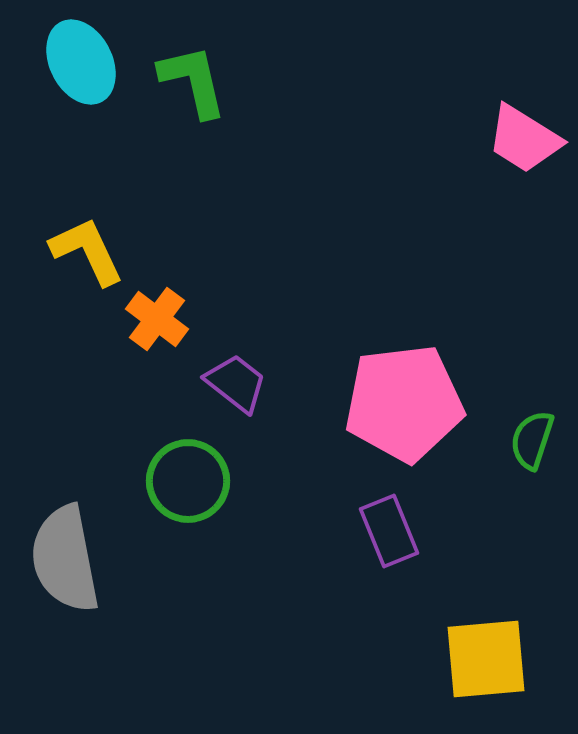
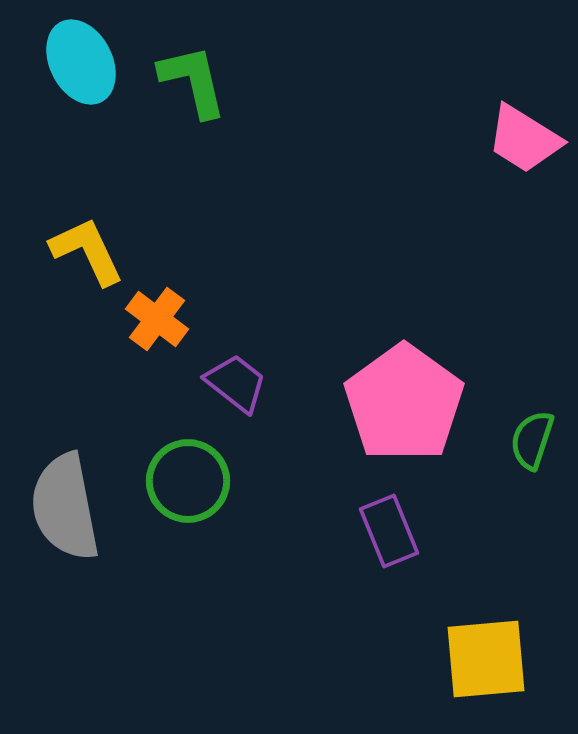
pink pentagon: rotated 29 degrees counterclockwise
gray semicircle: moved 52 px up
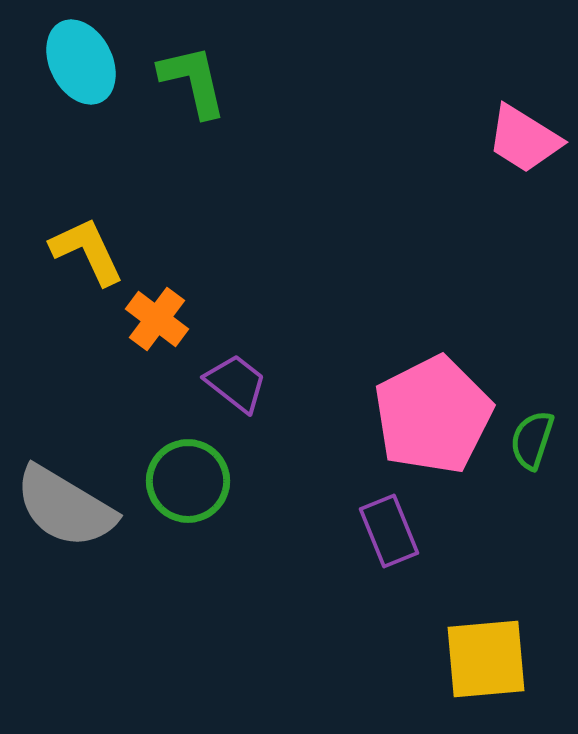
pink pentagon: moved 29 px right, 12 px down; rotated 9 degrees clockwise
gray semicircle: rotated 48 degrees counterclockwise
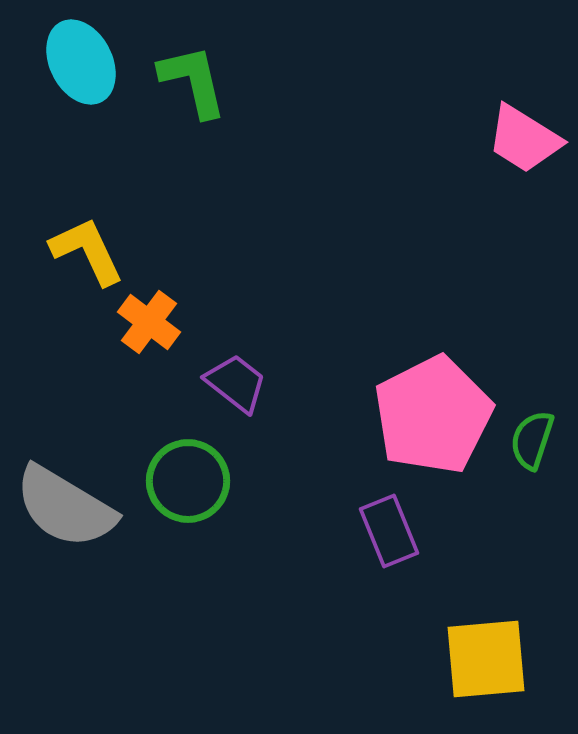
orange cross: moved 8 px left, 3 px down
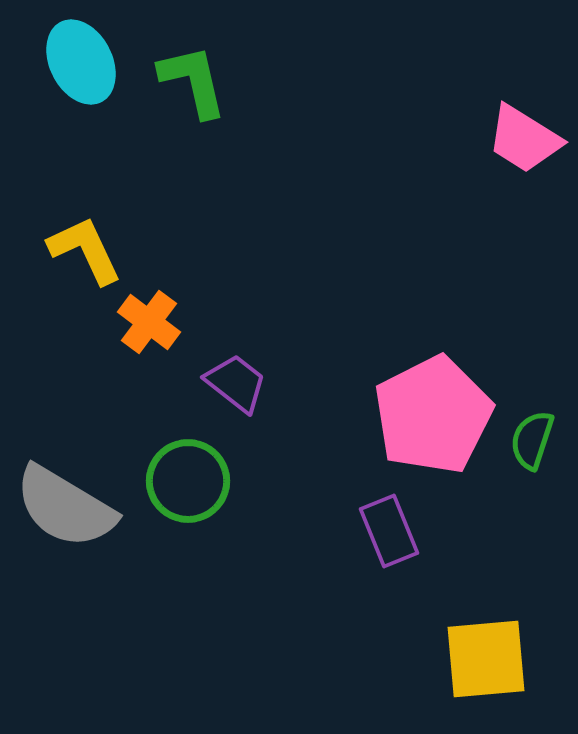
yellow L-shape: moved 2 px left, 1 px up
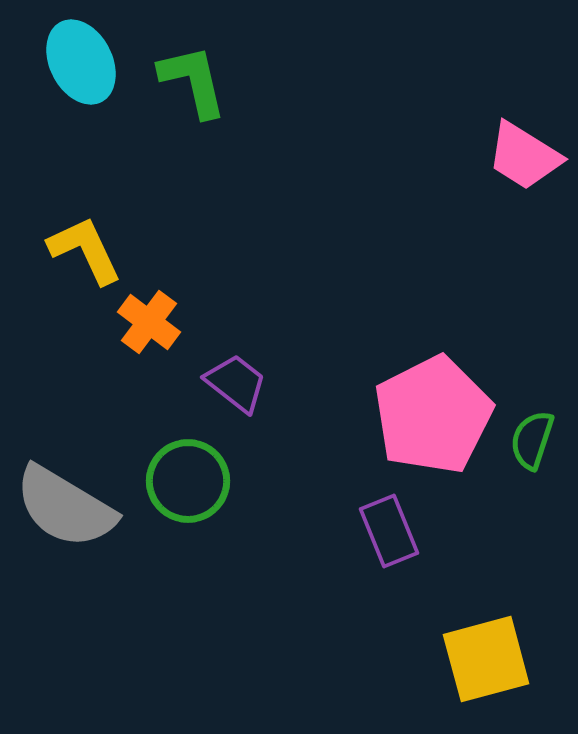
pink trapezoid: moved 17 px down
yellow square: rotated 10 degrees counterclockwise
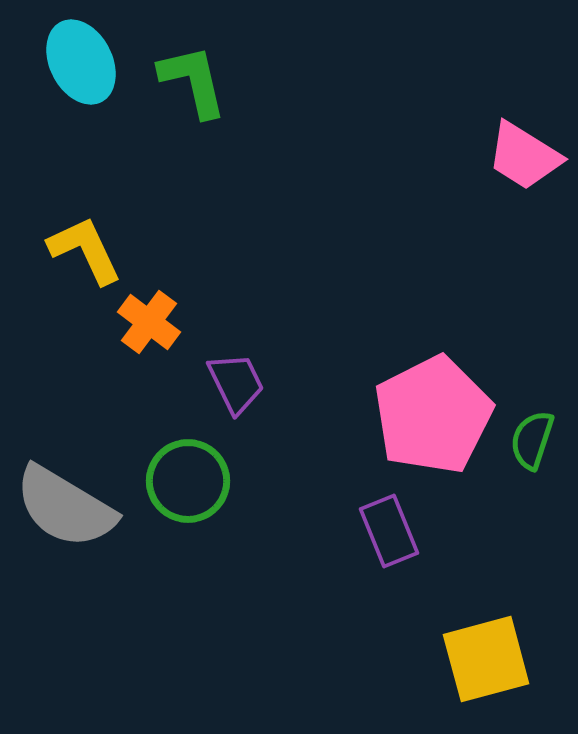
purple trapezoid: rotated 26 degrees clockwise
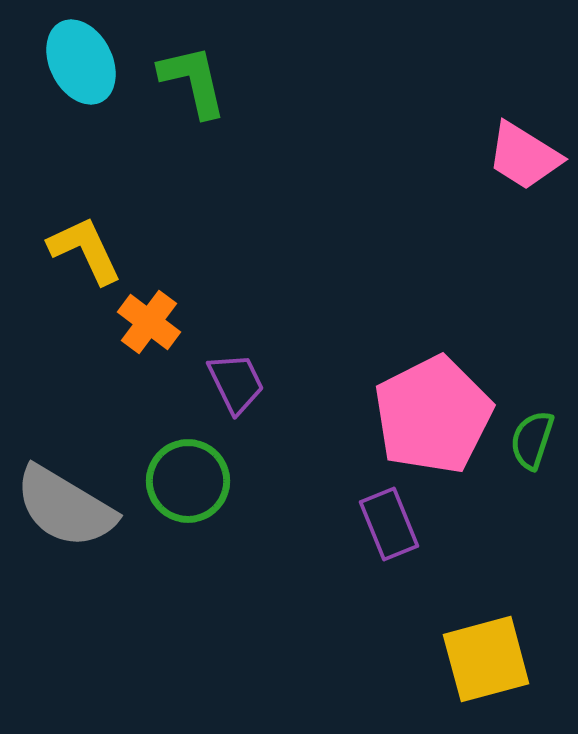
purple rectangle: moved 7 px up
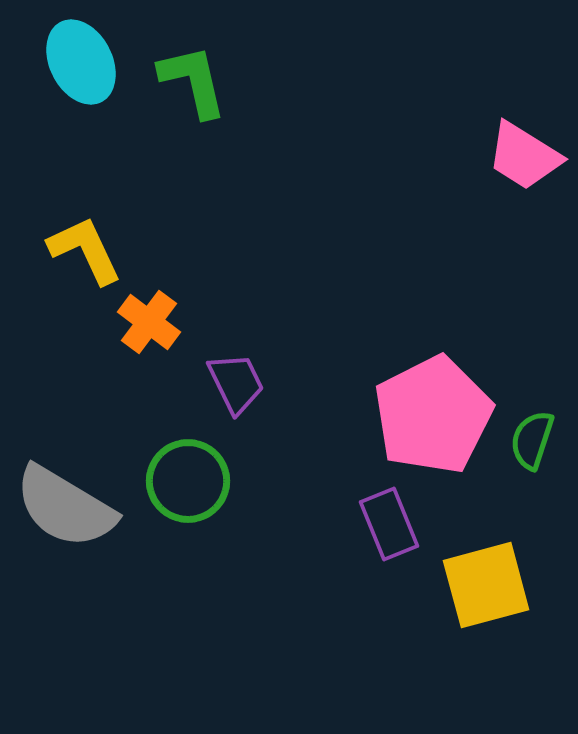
yellow square: moved 74 px up
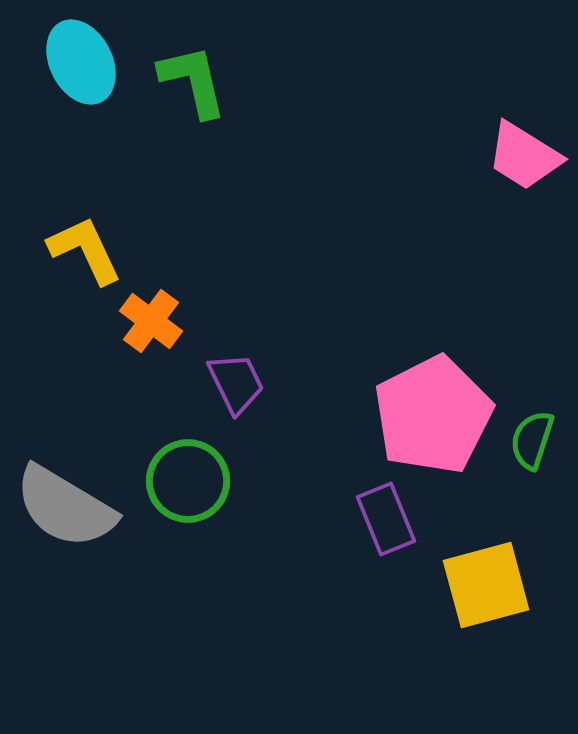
orange cross: moved 2 px right, 1 px up
purple rectangle: moved 3 px left, 5 px up
